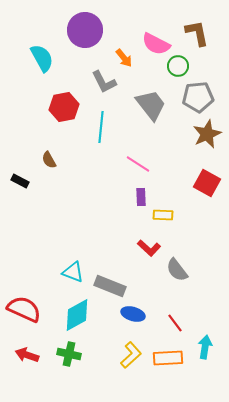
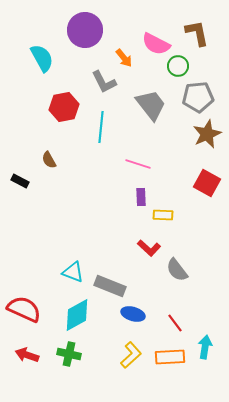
pink line: rotated 15 degrees counterclockwise
orange rectangle: moved 2 px right, 1 px up
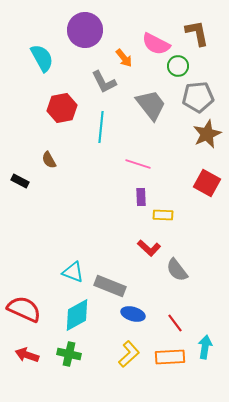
red hexagon: moved 2 px left, 1 px down
yellow L-shape: moved 2 px left, 1 px up
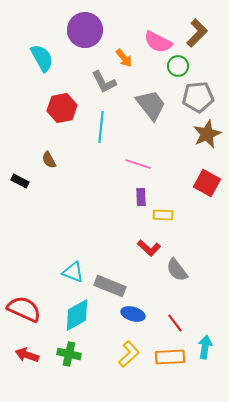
brown L-shape: rotated 56 degrees clockwise
pink semicircle: moved 2 px right, 2 px up
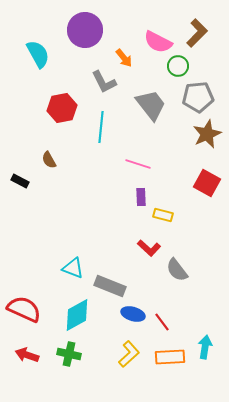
cyan semicircle: moved 4 px left, 4 px up
yellow rectangle: rotated 12 degrees clockwise
cyan triangle: moved 4 px up
red line: moved 13 px left, 1 px up
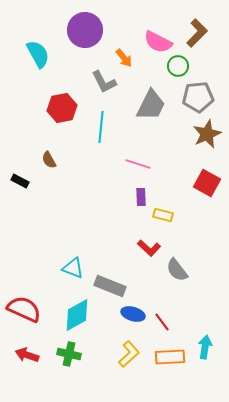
gray trapezoid: rotated 64 degrees clockwise
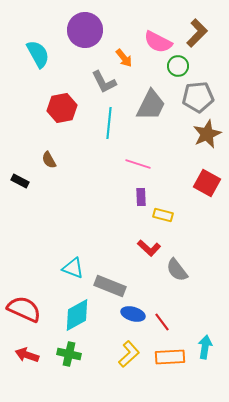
cyan line: moved 8 px right, 4 px up
